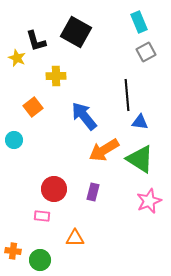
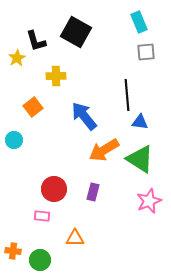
gray square: rotated 24 degrees clockwise
yellow star: rotated 18 degrees clockwise
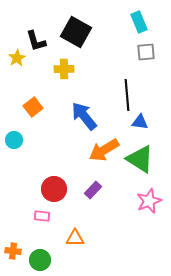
yellow cross: moved 8 px right, 7 px up
purple rectangle: moved 2 px up; rotated 30 degrees clockwise
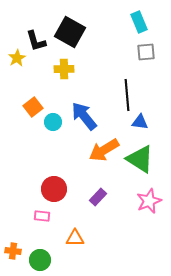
black square: moved 6 px left
cyan circle: moved 39 px right, 18 px up
purple rectangle: moved 5 px right, 7 px down
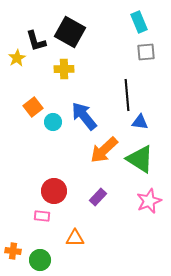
orange arrow: rotated 12 degrees counterclockwise
red circle: moved 2 px down
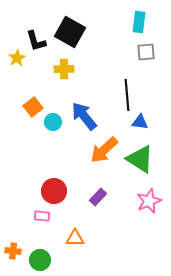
cyan rectangle: rotated 30 degrees clockwise
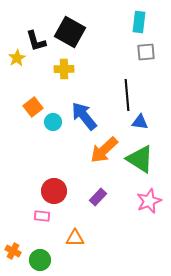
orange cross: rotated 21 degrees clockwise
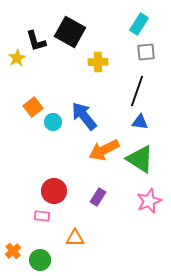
cyan rectangle: moved 2 px down; rotated 25 degrees clockwise
yellow cross: moved 34 px right, 7 px up
black line: moved 10 px right, 4 px up; rotated 24 degrees clockwise
orange arrow: rotated 16 degrees clockwise
purple rectangle: rotated 12 degrees counterclockwise
orange cross: rotated 21 degrees clockwise
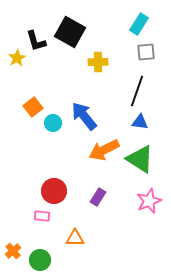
cyan circle: moved 1 px down
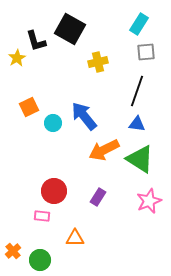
black square: moved 3 px up
yellow cross: rotated 12 degrees counterclockwise
orange square: moved 4 px left; rotated 12 degrees clockwise
blue triangle: moved 3 px left, 2 px down
